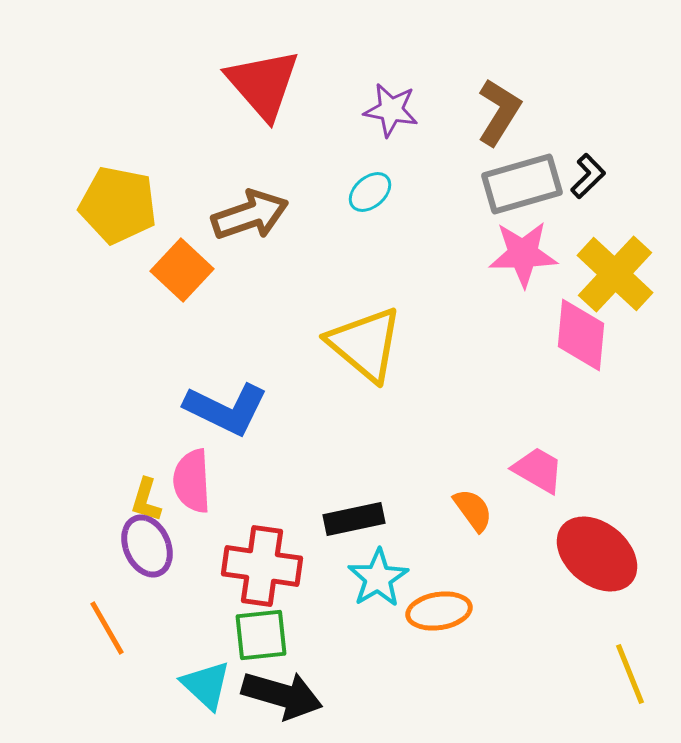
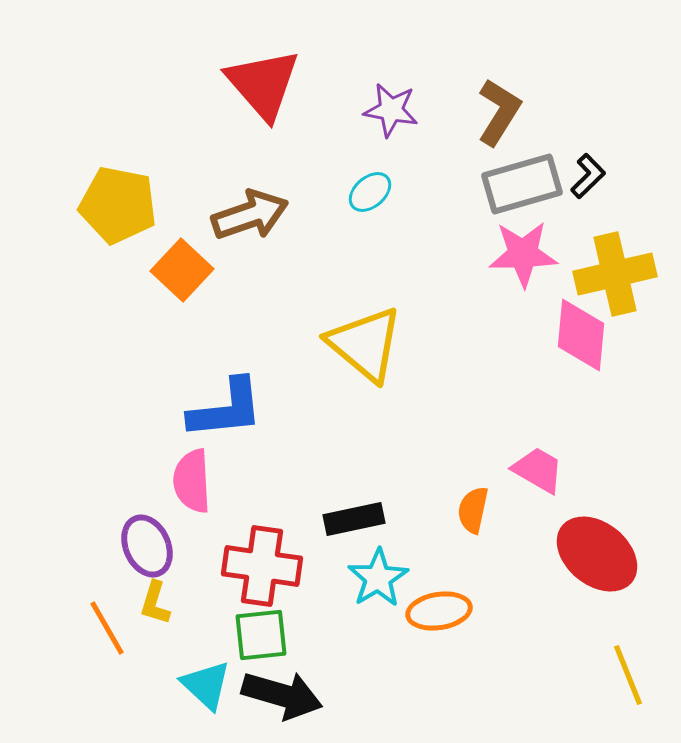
yellow cross: rotated 34 degrees clockwise
blue L-shape: rotated 32 degrees counterclockwise
yellow L-shape: moved 9 px right, 103 px down
orange semicircle: rotated 132 degrees counterclockwise
yellow line: moved 2 px left, 1 px down
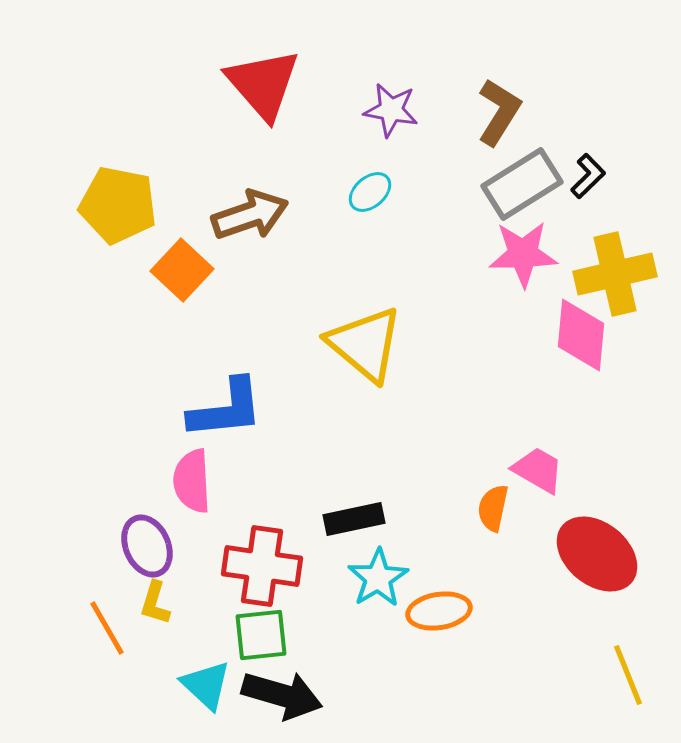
gray rectangle: rotated 16 degrees counterclockwise
orange semicircle: moved 20 px right, 2 px up
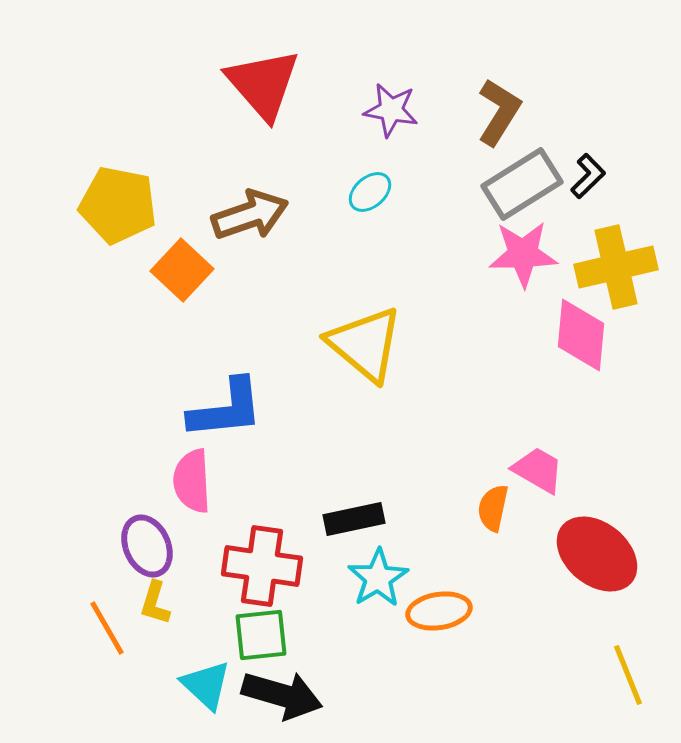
yellow cross: moved 1 px right, 7 px up
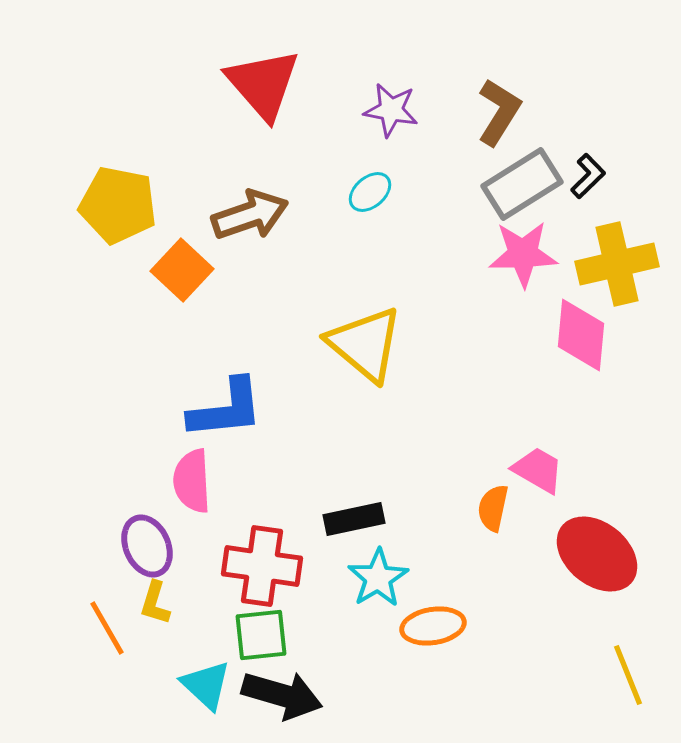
yellow cross: moved 1 px right, 3 px up
orange ellipse: moved 6 px left, 15 px down
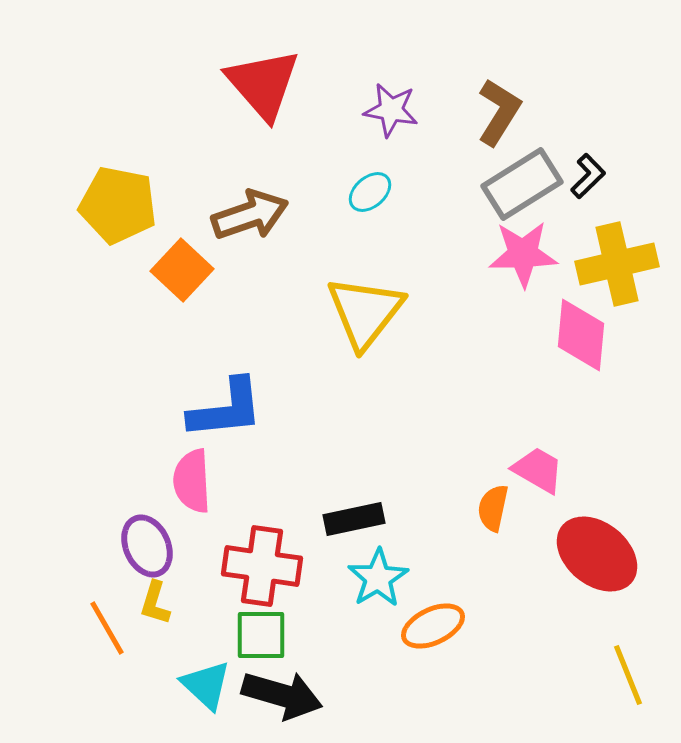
yellow triangle: moved 32 px up; rotated 28 degrees clockwise
orange ellipse: rotated 16 degrees counterclockwise
green square: rotated 6 degrees clockwise
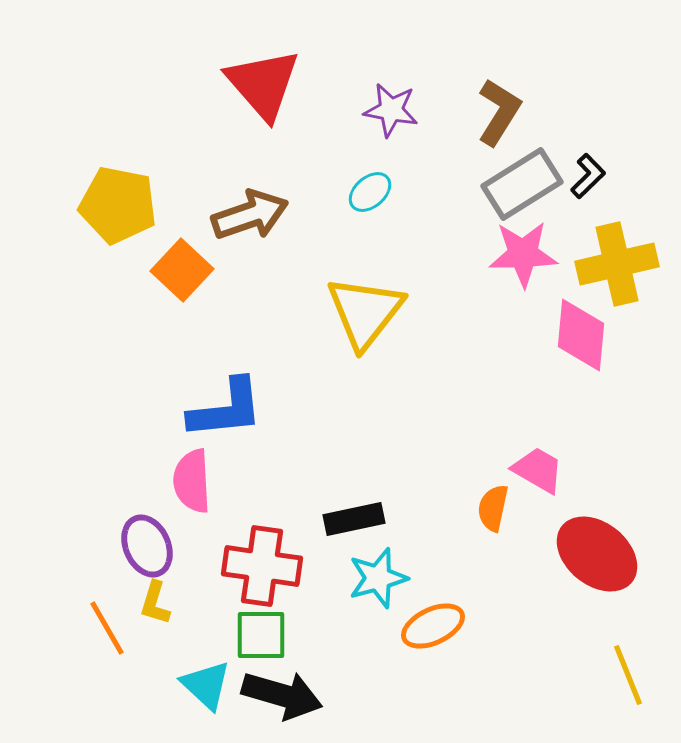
cyan star: rotated 16 degrees clockwise
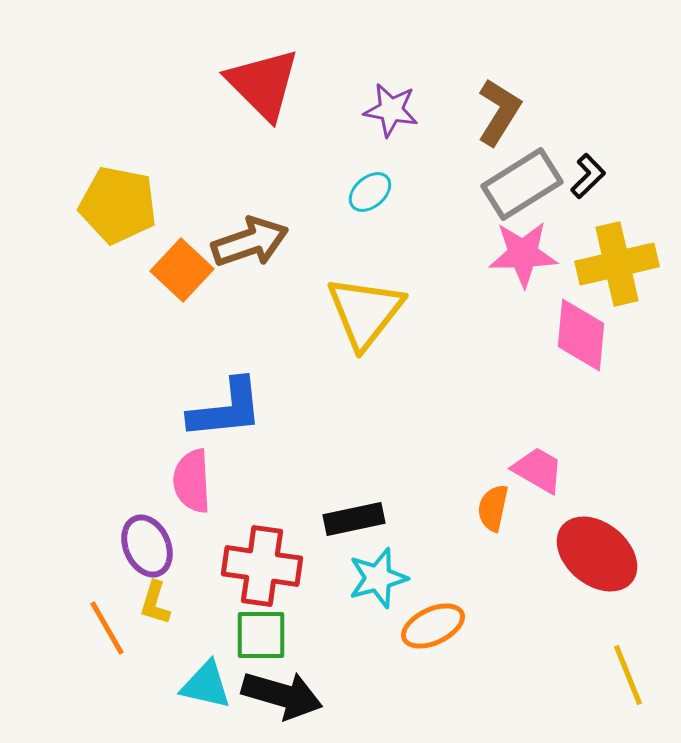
red triangle: rotated 4 degrees counterclockwise
brown arrow: moved 27 px down
cyan triangle: rotated 30 degrees counterclockwise
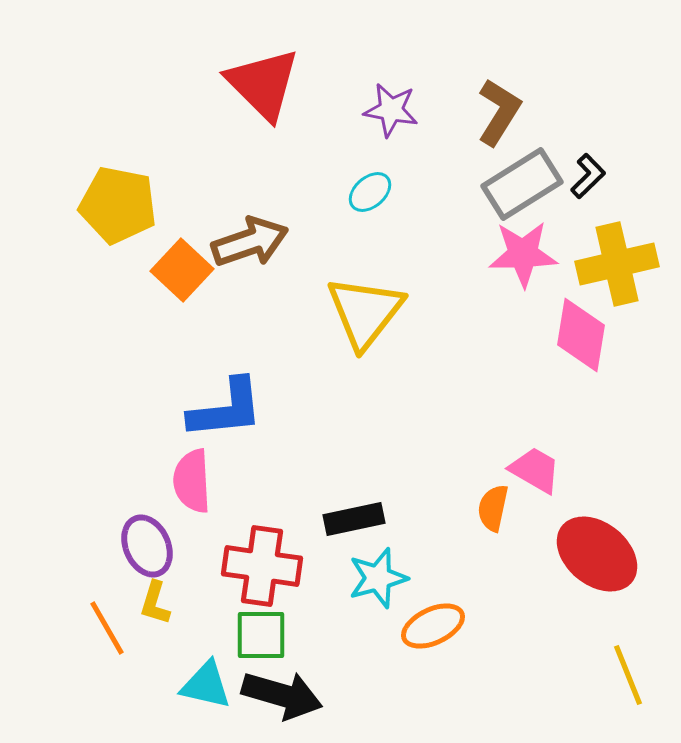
pink diamond: rotated 4 degrees clockwise
pink trapezoid: moved 3 px left
